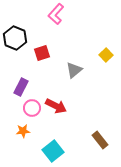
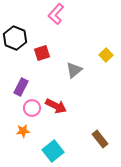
brown rectangle: moved 1 px up
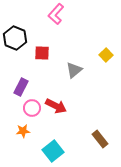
red square: rotated 21 degrees clockwise
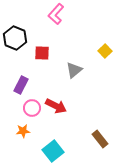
yellow square: moved 1 px left, 4 px up
purple rectangle: moved 2 px up
